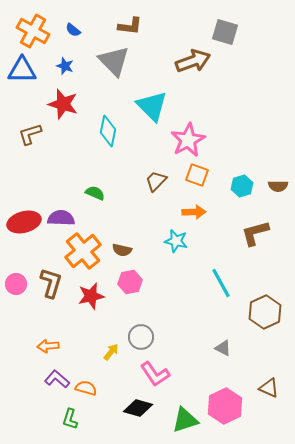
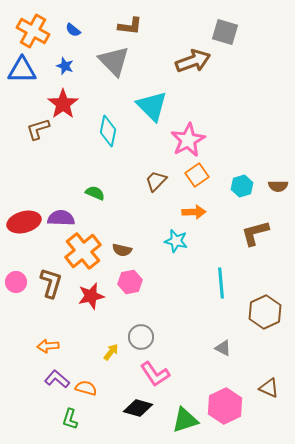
red star at (63, 104): rotated 20 degrees clockwise
brown L-shape at (30, 134): moved 8 px right, 5 px up
orange square at (197, 175): rotated 35 degrees clockwise
cyan line at (221, 283): rotated 24 degrees clockwise
pink circle at (16, 284): moved 2 px up
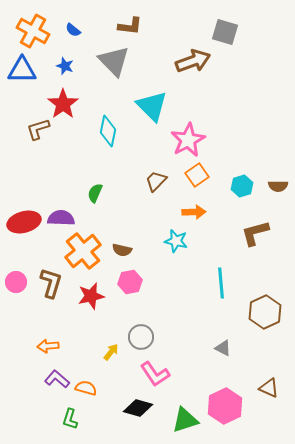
green semicircle at (95, 193): rotated 90 degrees counterclockwise
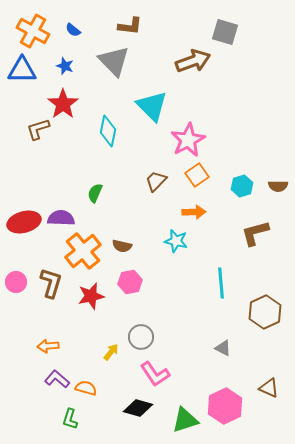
brown semicircle at (122, 250): moved 4 px up
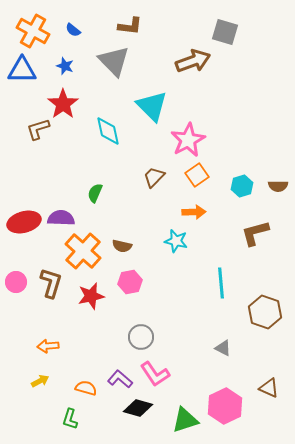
cyan diamond at (108, 131): rotated 24 degrees counterclockwise
brown trapezoid at (156, 181): moved 2 px left, 4 px up
orange cross at (83, 251): rotated 9 degrees counterclockwise
brown hexagon at (265, 312): rotated 16 degrees counterclockwise
yellow arrow at (111, 352): moved 71 px left, 29 px down; rotated 24 degrees clockwise
purple L-shape at (57, 379): moved 63 px right
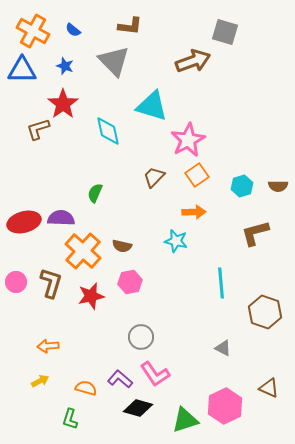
cyan triangle at (152, 106): rotated 28 degrees counterclockwise
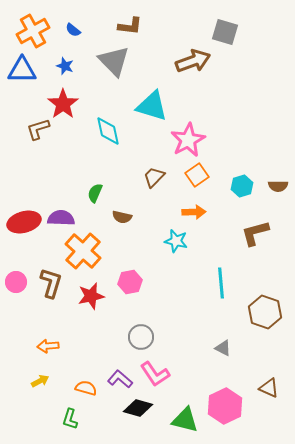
orange cross at (33, 31): rotated 32 degrees clockwise
brown semicircle at (122, 246): moved 29 px up
green triangle at (185, 420): rotated 32 degrees clockwise
